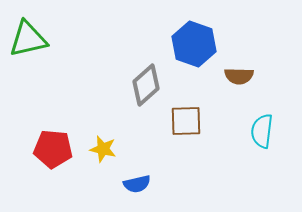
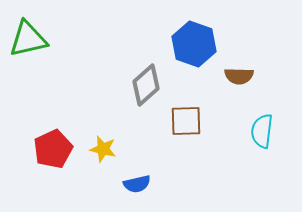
red pentagon: rotated 30 degrees counterclockwise
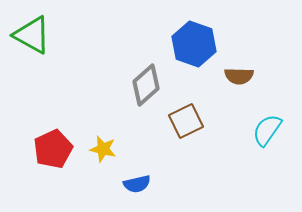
green triangle: moved 4 px right, 4 px up; rotated 42 degrees clockwise
brown square: rotated 24 degrees counterclockwise
cyan semicircle: moved 5 px right, 1 px up; rotated 28 degrees clockwise
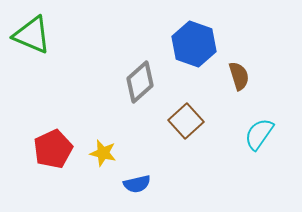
green triangle: rotated 6 degrees counterclockwise
brown semicircle: rotated 108 degrees counterclockwise
gray diamond: moved 6 px left, 3 px up
brown square: rotated 16 degrees counterclockwise
cyan semicircle: moved 8 px left, 4 px down
yellow star: moved 4 px down
